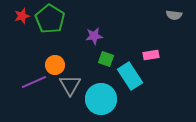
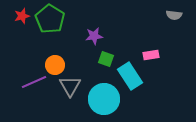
gray triangle: moved 1 px down
cyan circle: moved 3 px right
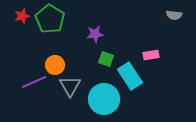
purple star: moved 1 px right, 2 px up
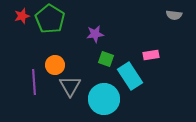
purple line: rotated 70 degrees counterclockwise
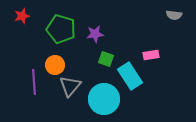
green pentagon: moved 11 px right, 10 px down; rotated 16 degrees counterclockwise
gray triangle: rotated 10 degrees clockwise
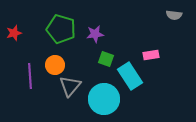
red star: moved 8 px left, 17 px down
purple line: moved 4 px left, 6 px up
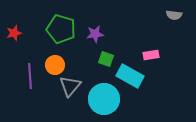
cyan rectangle: rotated 28 degrees counterclockwise
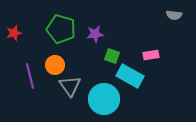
green square: moved 6 px right, 3 px up
purple line: rotated 10 degrees counterclockwise
gray triangle: rotated 15 degrees counterclockwise
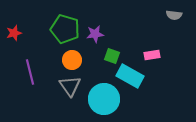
green pentagon: moved 4 px right
pink rectangle: moved 1 px right
orange circle: moved 17 px right, 5 px up
purple line: moved 4 px up
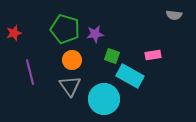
pink rectangle: moved 1 px right
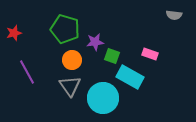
purple star: moved 8 px down
pink rectangle: moved 3 px left, 1 px up; rotated 28 degrees clockwise
purple line: moved 3 px left; rotated 15 degrees counterclockwise
cyan rectangle: moved 1 px down
cyan circle: moved 1 px left, 1 px up
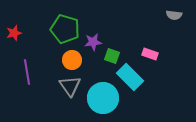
purple star: moved 2 px left
purple line: rotated 20 degrees clockwise
cyan rectangle: rotated 16 degrees clockwise
